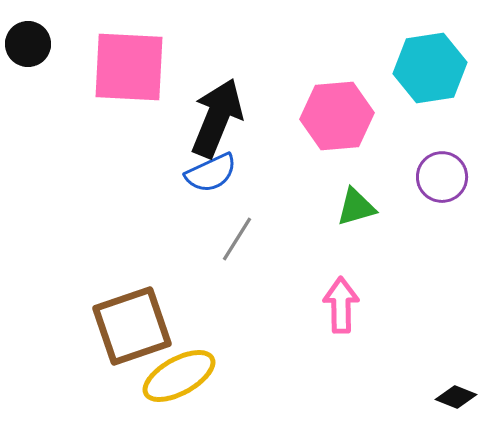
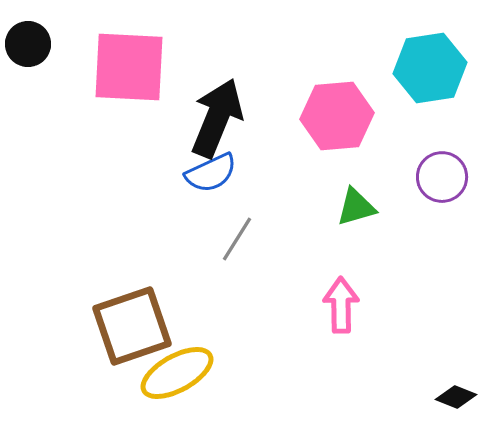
yellow ellipse: moved 2 px left, 3 px up
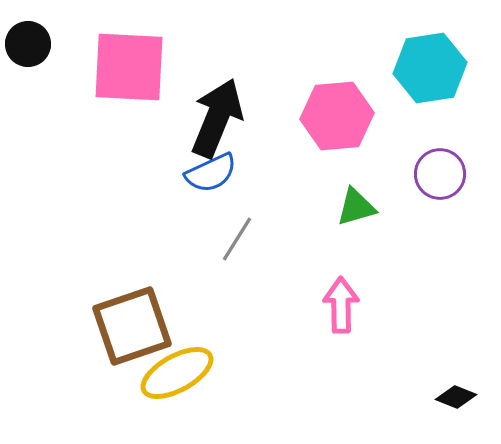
purple circle: moved 2 px left, 3 px up
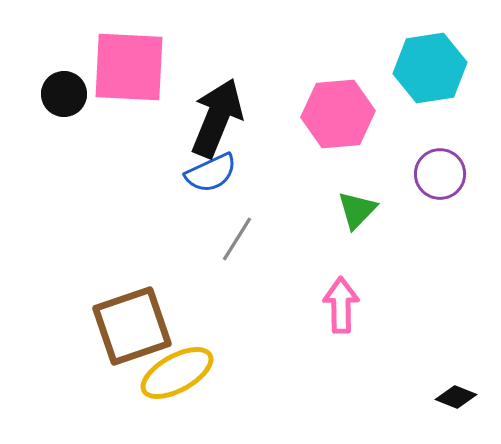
black circle: moved 36 px right, 50 px down
pink hexagon: moved 1 px right, 2 px up
green triangle: moved 1 px right, 3 px down; rotated 30 degrees counterclockwise
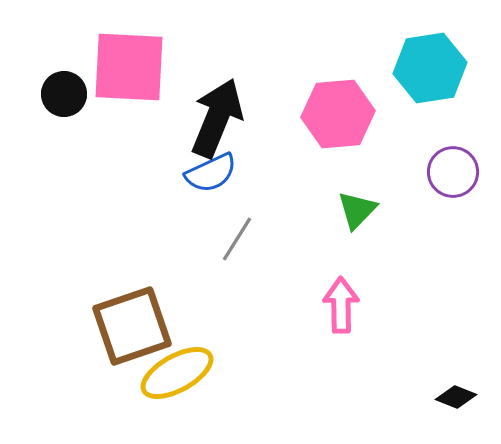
purple circle: moved 13 px right, 2 px up
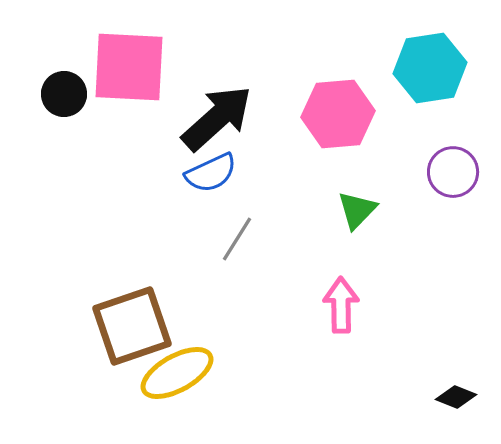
black arrow: rotated 26 degrees clockwise
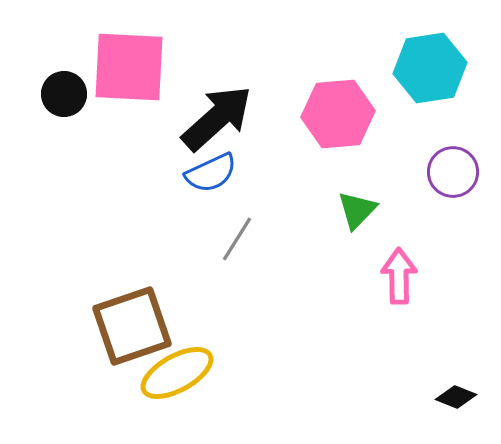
pink arrow: moved 58 px right, 29 px up
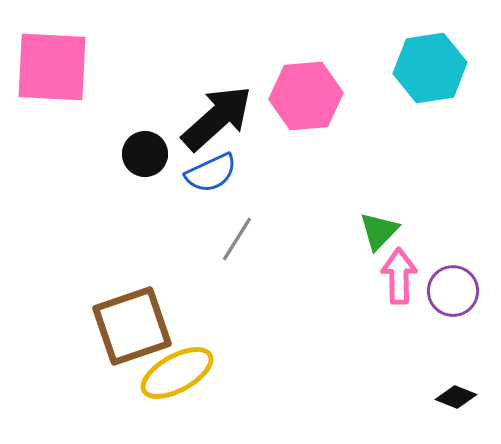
pink square: moved 77 px left
black circle: moved 81 px right, 60 px down
pink hexagon: moved 32 px left, 18 px up
purple circle: moved 119 px down
green triangle: moved 22 px right, 21 px down
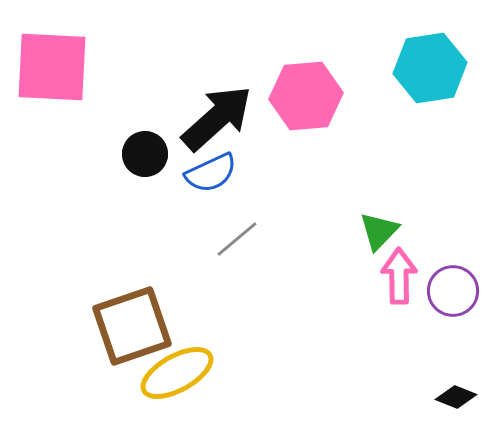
gray line: rotated 18 degrees clockwise
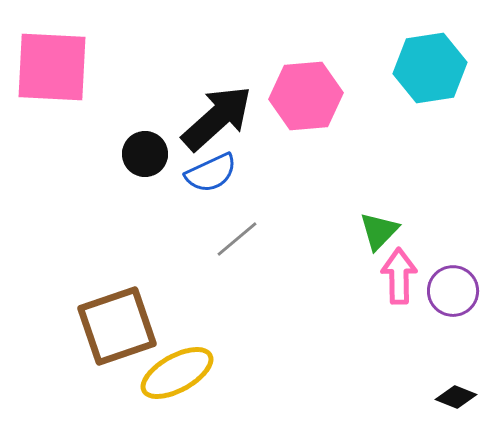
brown square: moved 15 px left
